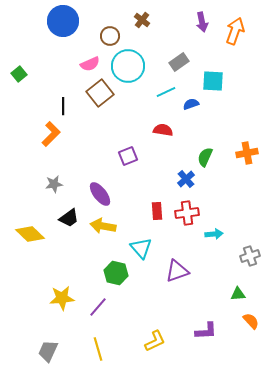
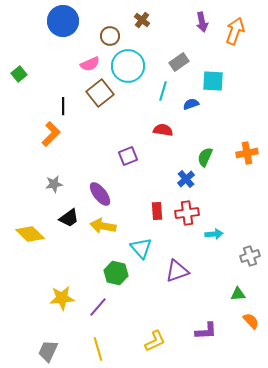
cyan line: moved 3 px left, 1 px up; rotated 48 degrees counterclockwise
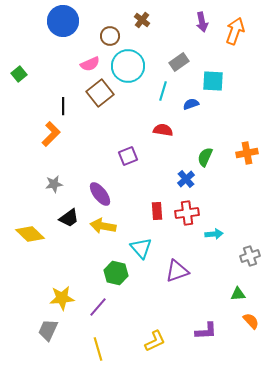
gray trapezoid: moved 21 px up
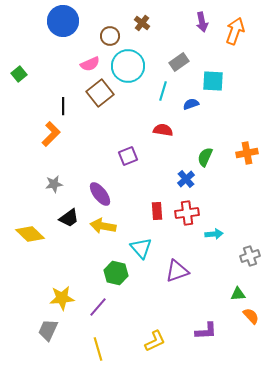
brown cross: moved 3 px down
orange semicircle: moved 5 px up
